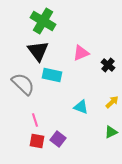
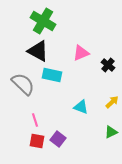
black triangle: rotated 25 degrees counterclockwise
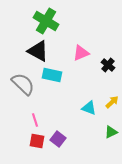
green cross: moved 3 px right
cyan triangle: moved 8 px right, 1 px down
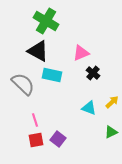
black cross: moved 15 px left, 8 px down
red square: moved 1 px left, 1 px up; rotated 21 degrees counterclockwise
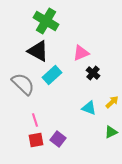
cyan rectangle: rotated 54 degrees counterclockwise
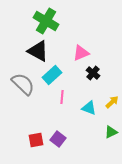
pink line: moved 27 px right, 23 px up; rotated 24 degrees clockwise
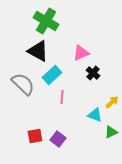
cyan triangle: moved 6 px right, 7 px down
red square: moved 1 px left, 4 px up
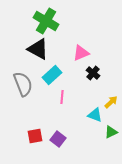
black triangle: moved 2 px up
gray semicircle: rotated 25 degrees clockwise
yellow arrow: moved 1 px left
